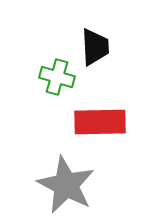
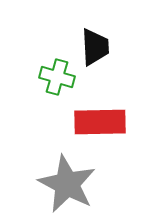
gray star: moved 1 px right, 1 px up
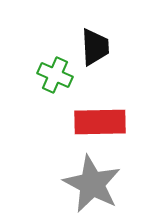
green cross: moved 2 px left, 2 px up; rotated 8 degrees clockwise
gray star: moved 25 px right
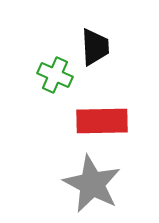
red rectangle: moved 2 px right, 1 px up
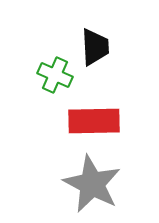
red rectangle: moved 8 px left
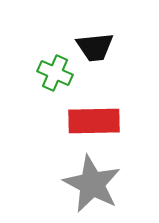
black trapezoid: rotated 87 degrees clockwise
green cross: moved 2 px up
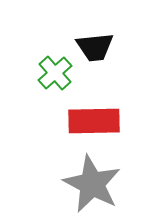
green cross: rotated 24 degrees clockwise
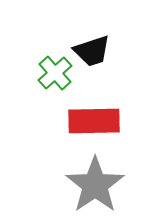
black trapezoid: moved 3 px left, 4 px down; rotated 12 degrees counterclockwise
gray star: moved 3 px right, 1 px down; rotated 10 degrees clockwise
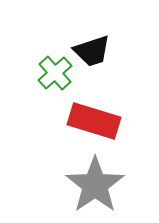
red rectangle: rotated 18 degrees clockwise
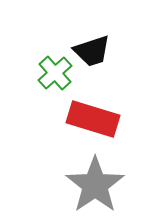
red rectangle: moved 1 px left, 2 px up
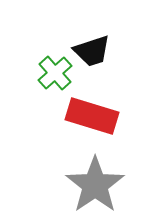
red rectangle: moved 1 px left, 3 px up
